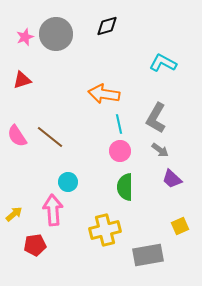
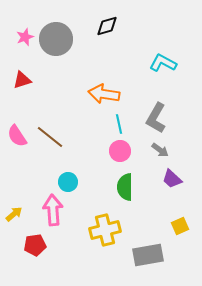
gray circle: moved 5 px down
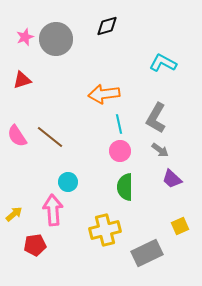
orange arrow: rotated 16 degrees counterclockwise
gray rectangle: moved 1 px left, 2 px up; rotated 16 degrees counterclockwise
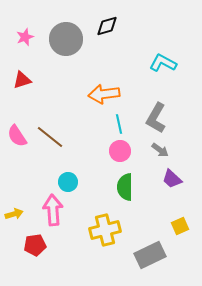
gray circle: moved 10 px right
yellow arrow: rotated 24 degrees clockwise
gray rectangle: moved 3 px right, 2 px down
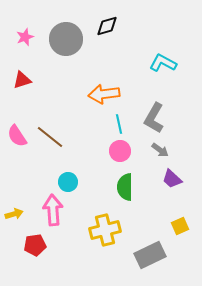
gray L-shape: moved 2 px left
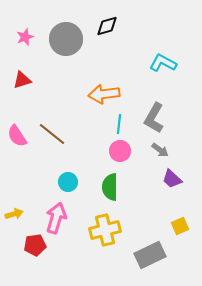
cyan line: rotated 18 degrees clockwise
brown line: moved 2 px right, 3 px up
green semicircle: moved 15 px left
pink arrow: moved 3 px right, 8 px down; rotated 20 degrees clockwise
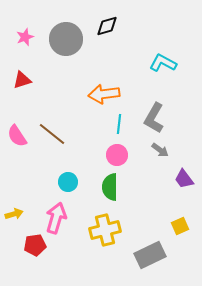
pink circle: moved 3 px left, 4 px down
purple trapezoid: moved 12 px right; rotated 10 degrees clockwise
